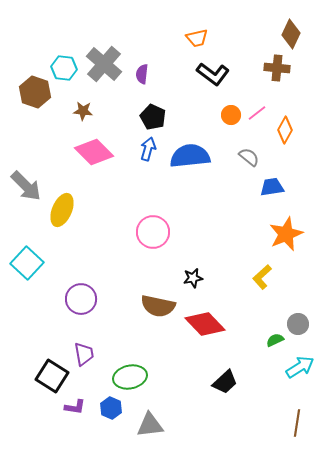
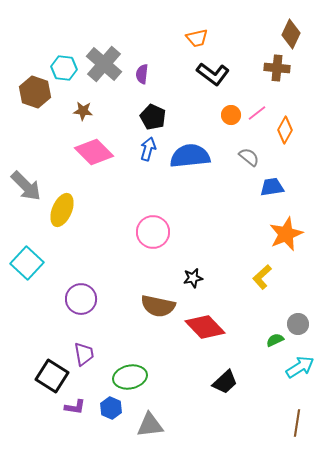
red diamond: moved 3 px down
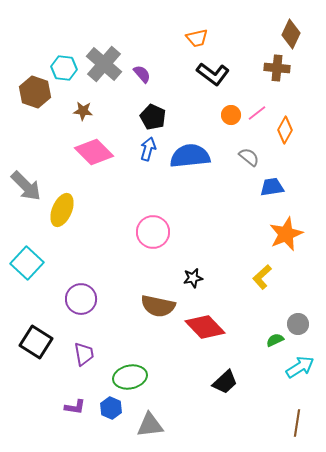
purple semicircle: rotated 132 degrees clockwise
black square: moved 16 px left, 34 px up
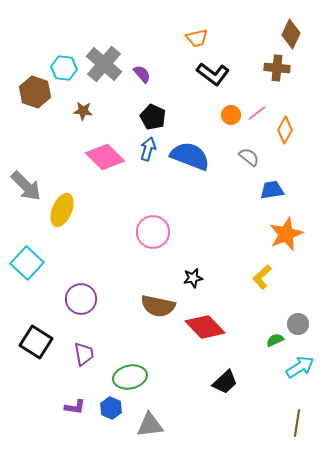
pink diamond: moved 11 px right, 5 px down
blue semicircle: rotated 27 degrees clockwise
blue trapezoid: moved 3 px down
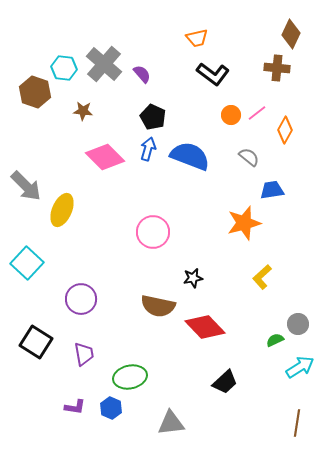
orange star: moved 42 px left, 11 px up; rotated 8 degrees clockwise
gray triangle: moved 21 px right, 2 px up
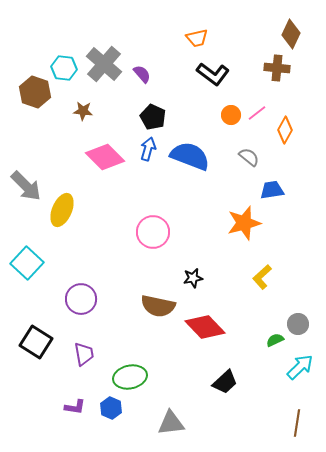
cyan arrow: rotated 12 degrees counterclockwise
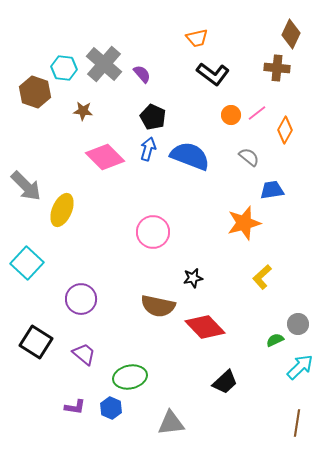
purple trapezoid: rotated 40 degrees counterclockwise
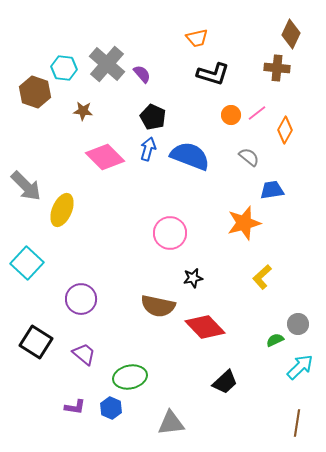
gray cross: moved 3 px right
black L-shape: rotated 20 degrees counterclockwise
pink circle: moved 17 px right, 1 px down
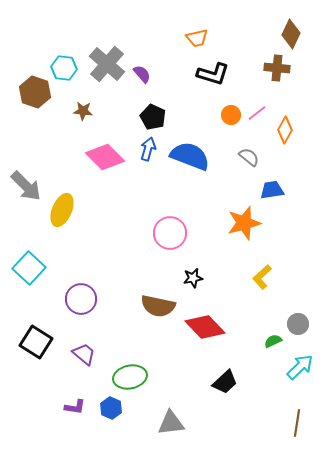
cyan square: moved 2 px right, 5 px down
green semicircle: moved 2 px left, 1 px down
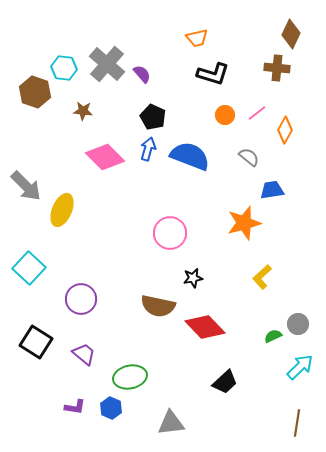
orange circle: moved 6 px left
green semicircle: moved 5 px up
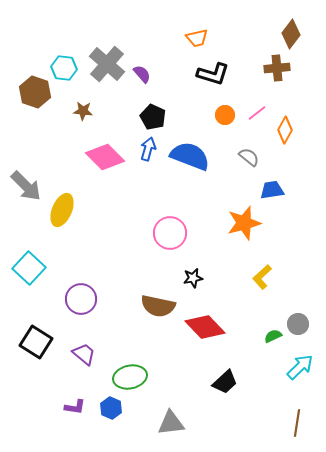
brown diamond: rotated 12 degrees clockwise
brown cross: rotated 10 degrees counterclockwise
